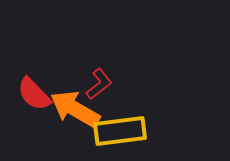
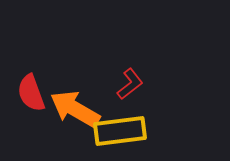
red L-shape: moved 31 px right
red semicircle: moved 3 px left, 1 px up; rotated 24 degrees clockwise
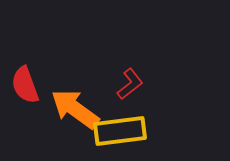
red semicircle: moved 6 px left, 8 px up
orange arrow: rotated 6 degrees clockwise
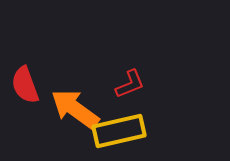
red L-shape: rotated 16 degrees clockwise
yellow rectangle: moved 1 px left; rotated 6 degrees counterclockwise
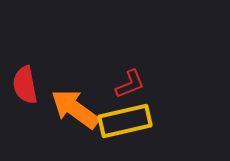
red semicircle: rotated 9 degrees clockwise
yellow rectangle: moved 6 px right, 10 px up
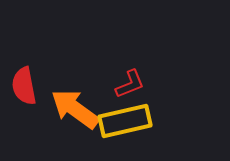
red semicircle: moved 1 px left, 1 px down
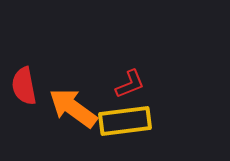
orange arrow: moved 2 px left, 1 px up
yellow rectangle: rotated 6 degrees clockwise
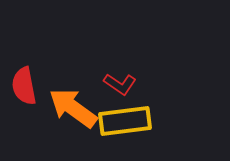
red L-shape: moved 10 px left; rotated 56 degrees clockwise
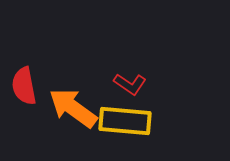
red L-shape: moved 10 px right
yellow rectangle: rotated 12 degrees clockwise
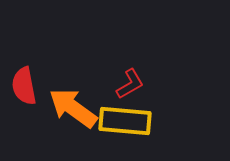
red L-shape: rotated 64 degrees counterclockwise
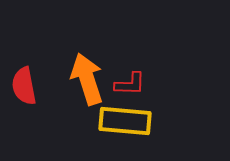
red L-shape: rotated 32 degrees clockwise
orange arrow: moved 14 px right, 29 px up; rotated 36 degrees clockwise
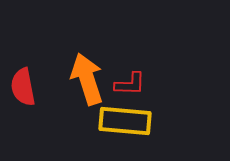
red semicircle: moved 1 px left, 1 px down
